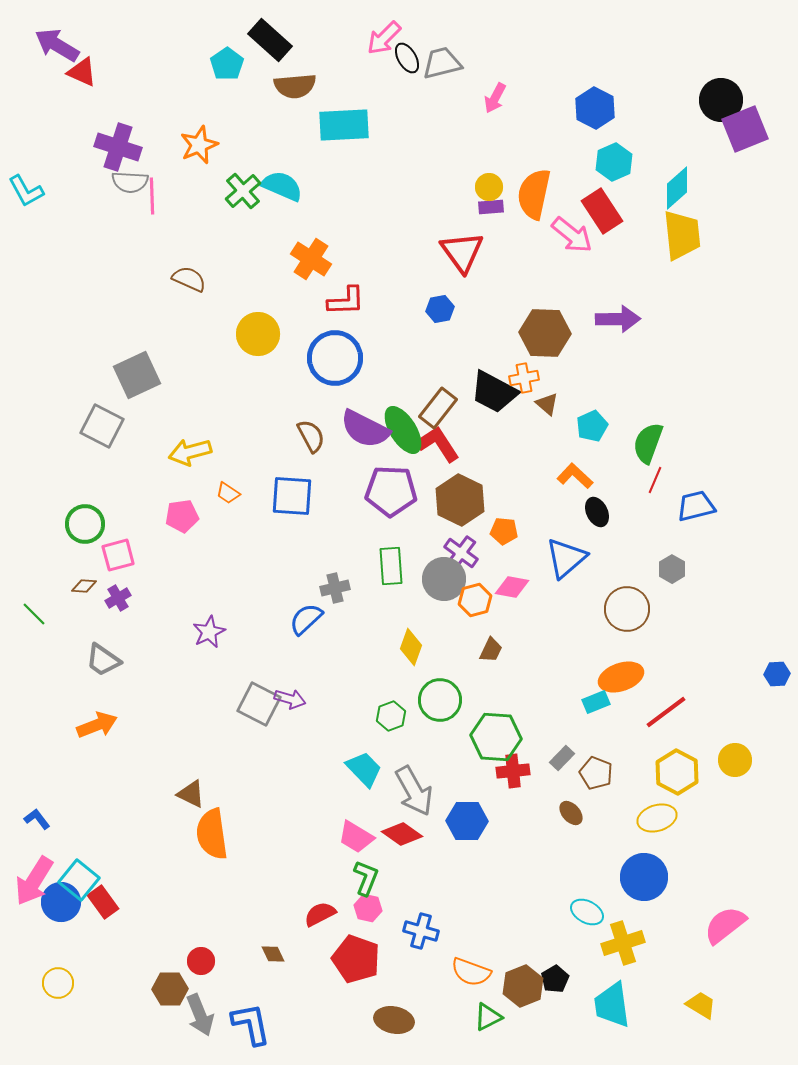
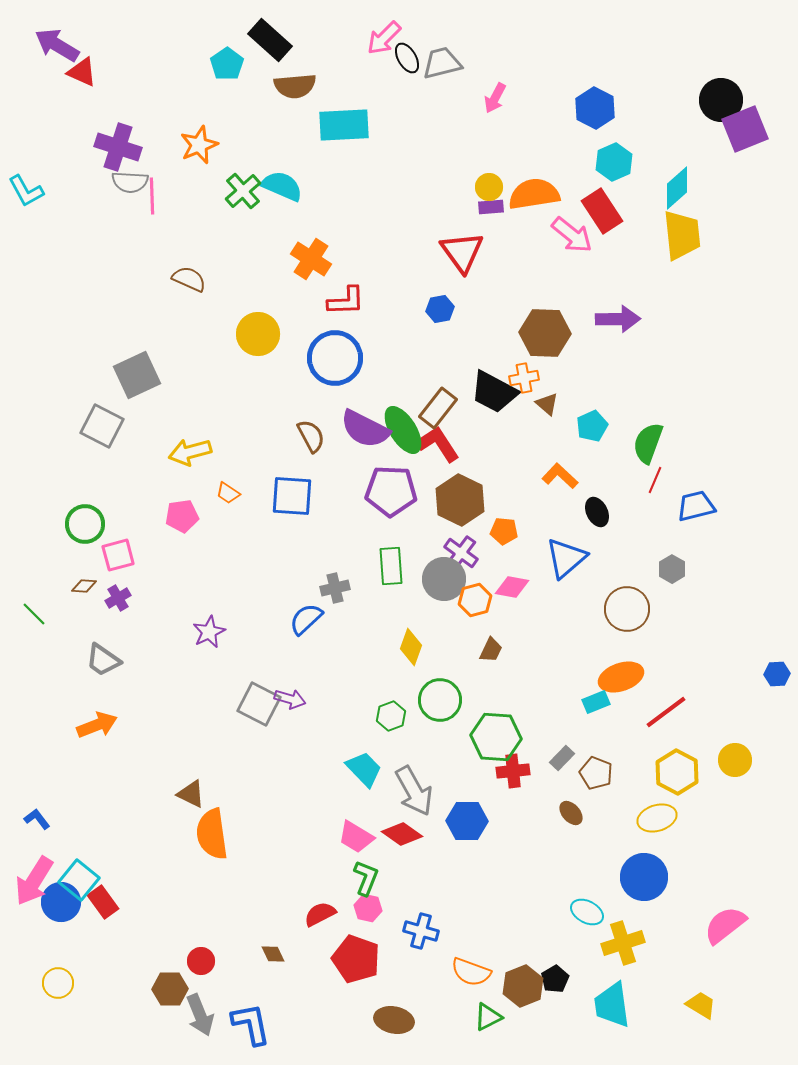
orange semicircle at (534, 194): rotated 69 degrees clockwise
orange L-shape at (575, 476): moved 15 px left
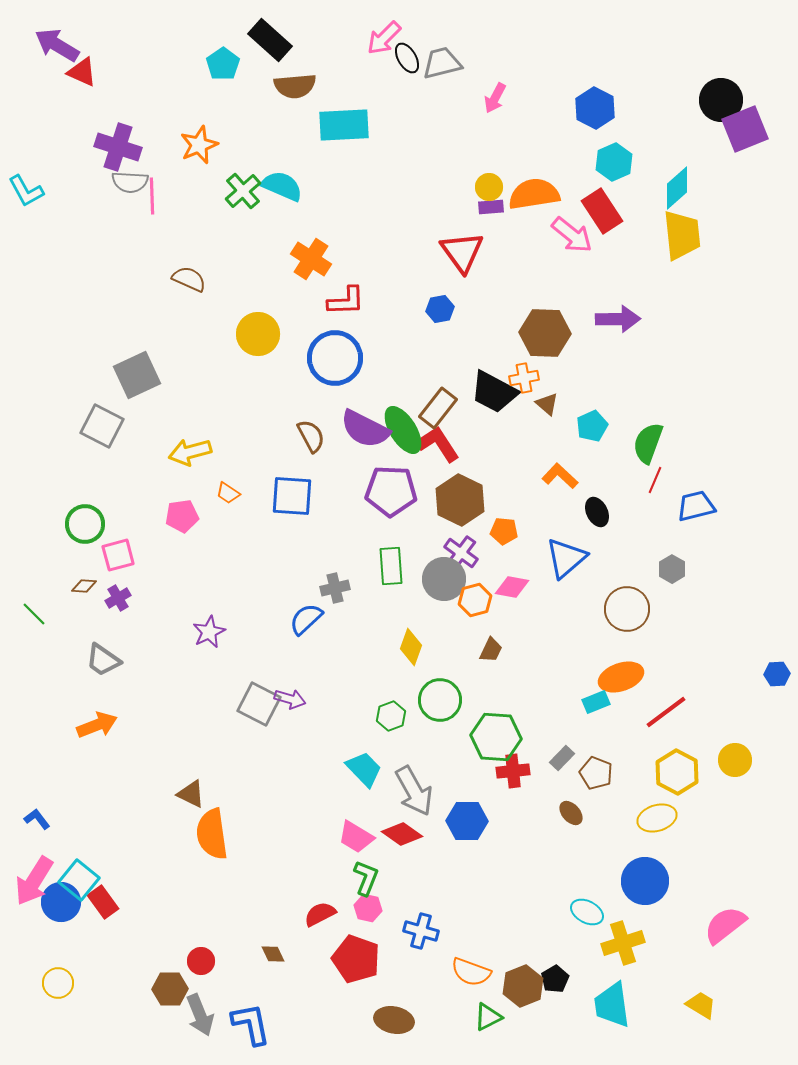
cyan pentagon at (227, 64): moved 4 px left
blue circle at (644, 877): moved 1 px right, 4 px down
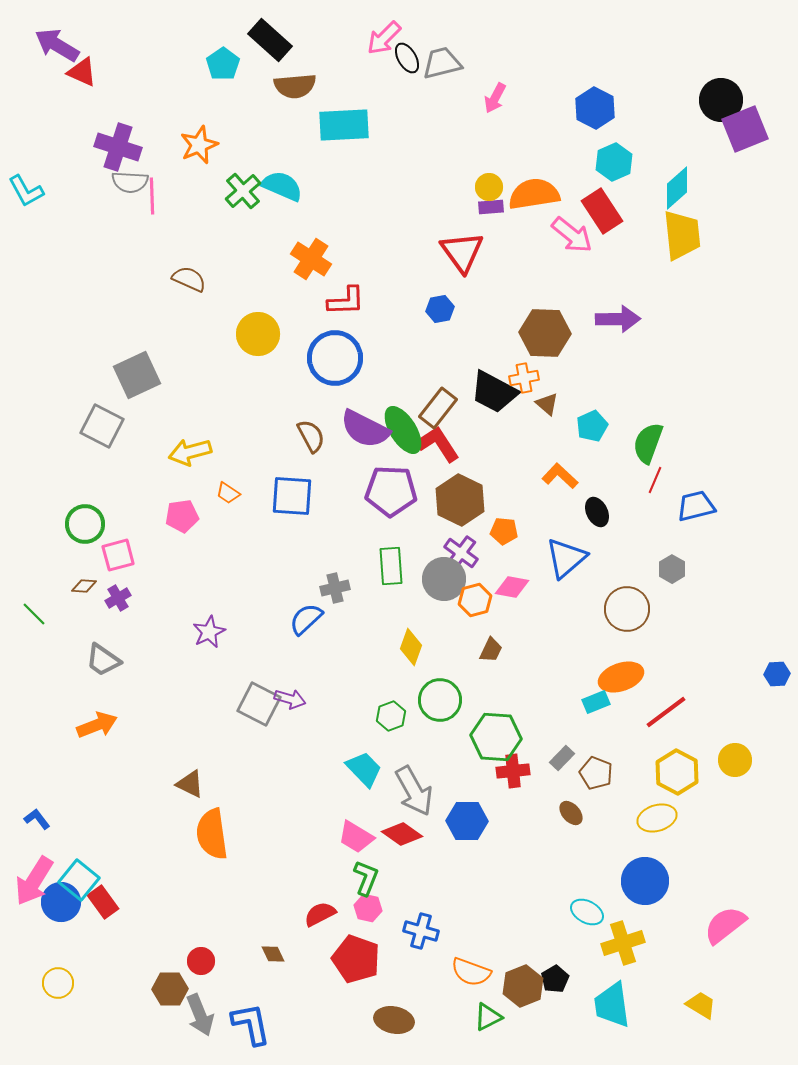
brown triangle at (191, 794): moved 1 px left, 10 px up
